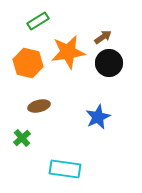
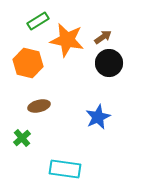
orange star: moved 1 px left, 12 px up; rotated 20 degrees clockwise
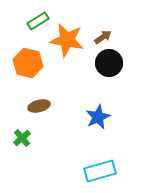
cyan rectangle: moved 35 px right, 2 px down; rotated 24 degrees counterclockwise
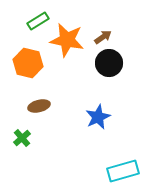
cyan rectangle: moved 23 px right
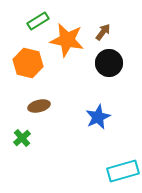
brown arrow: moved 5 px up; rotated 18 degrees counterclockwise
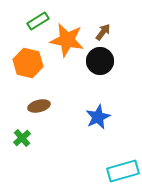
black circle: moved 9 px left, 2 px up
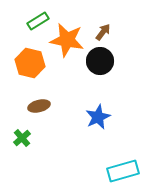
orange hexagon: moved 2 px right
